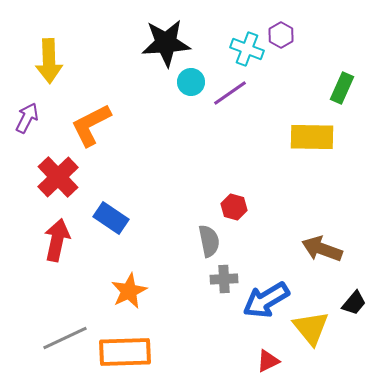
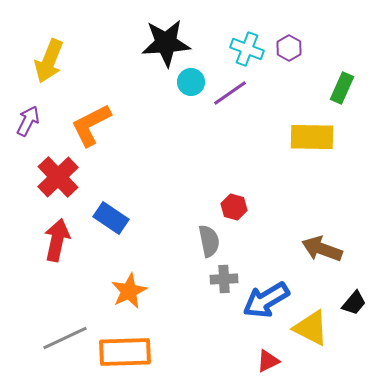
purple hexagon: moved 8 px right, 13 px down
yellow arrow: rotated 24 degrees clockwise
purple arrow: moved 1 px right, 3 px down
yellow triangle: rotated 24 degrees counterclockwise
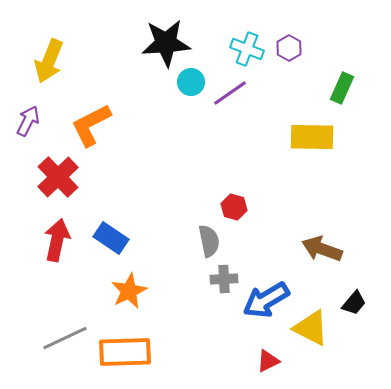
blue rectangle: moved 20 px down
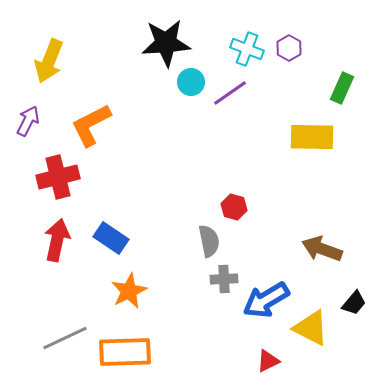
red cross: rotated 30 degrees clockwise
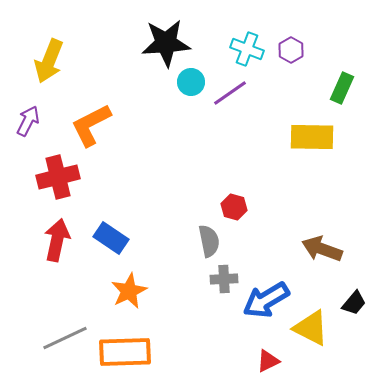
purple hexagon: moved 2 px right, 2 px down
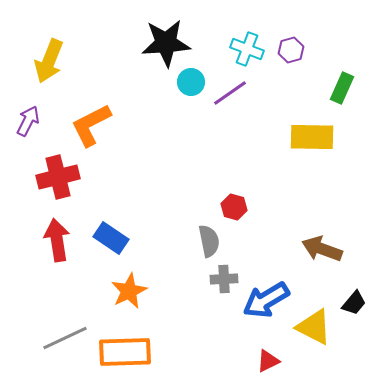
purple hexagon: rotated 15 degrees clockwise
red arrow: rotated 21 degrees counterclockwise
yellow triangle: moved 3 px right, 1 px up
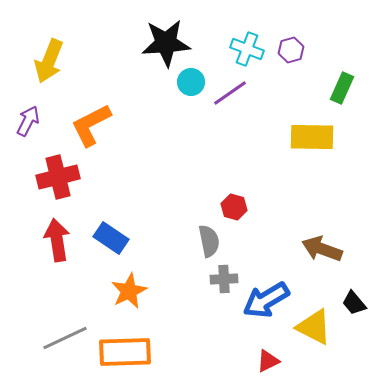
black trapezoid: rotated 100 degrees clockwise
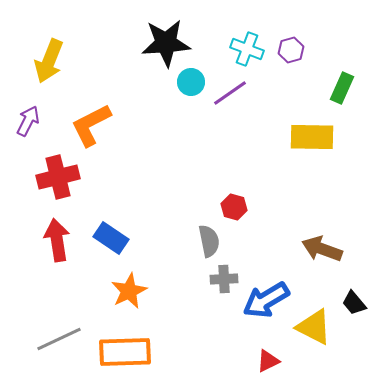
gray line: moved 6 px left, 1 px down
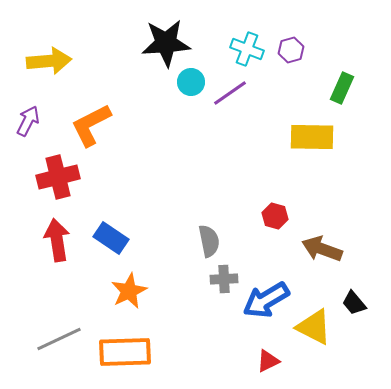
yellow arrow: rotated 117 degrees counterclockwise
red hexagon: moved 41 px right, 9 px down
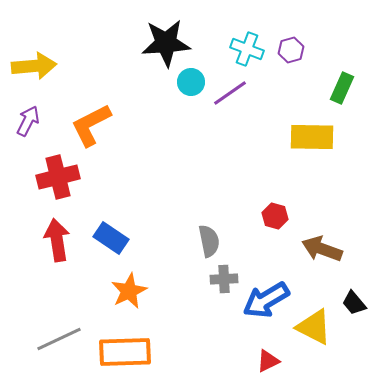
yellow arrow: moved 15 px left, 5 px down
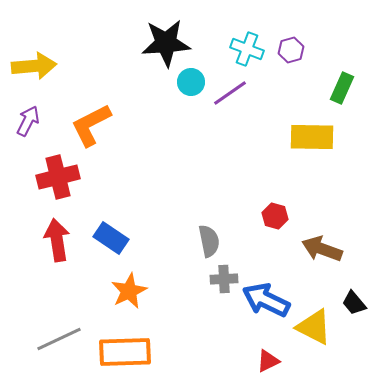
blue arrow: rotated 57 degrees clockwise
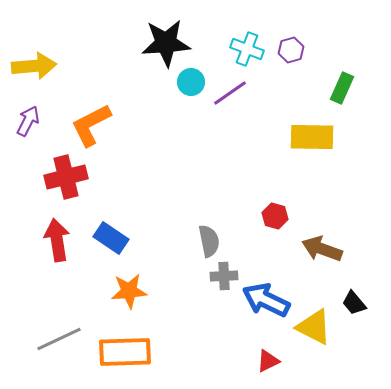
red cross: moved 8 px right
gray cross: moved 3 px up
orange star: rotated 21 degrees clockwise
